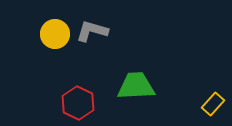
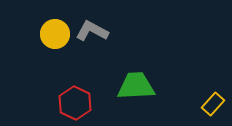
gray L-shape: rotated 12 degrees clockwise
red hexagon: moved 3 px left
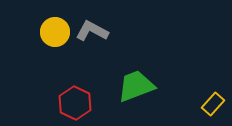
yellow circle: moved 2 px up
green trapezoid: rotated 18 degrees counterclockwise
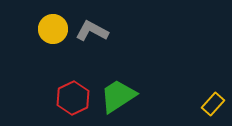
yellow circle: moved 2 px left, 3 px up
green trapezoid: moved 18 px left, 10 px down; rotated 12 degrees counterclockwise
red hexagon: moved 2 px left, 5 px up; rotated 8 degrees clockwise
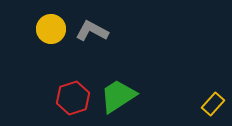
yellow circle: moved 2 px left
red hexagon: rotated 8 degrees clockwise
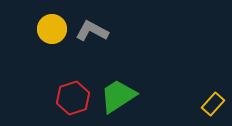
yellow circle: moved 1 px right
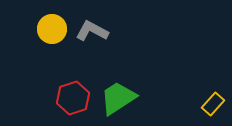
green trapezoid: moved 2 px down
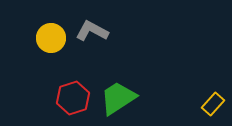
yellow circle: moved 1 px left, 9 px down
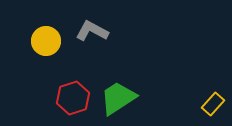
yellow circle: moved 5 px left, 3 px down
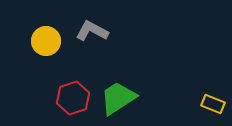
yellow rectangle: rotated 70 degrees clockwise
